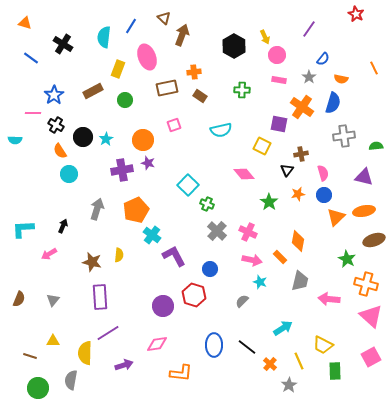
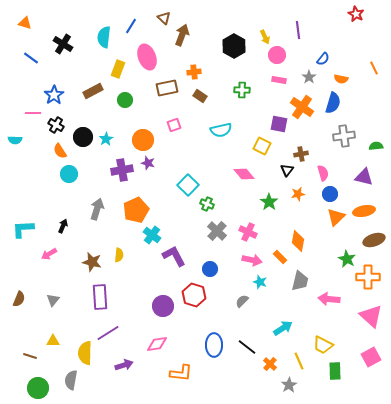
purple line at (309, 29): moved 11 px left, 1 px down; rotated 42 degrees counterclockwise
blue circle at (324, 195): moved 6 px right, 1 px up
orange cross at (366, 284): moved 2 px right, 7 px up; rotated 15 degrees counterclockwise
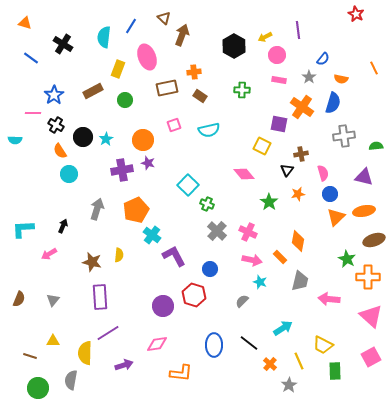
yellow arrow at (265, 37): rotated 88 degrees clockwise
cyan semicircle at (221, 130): moved 12 px left
black line at (247, 347): moved 2 px right, 4 px up
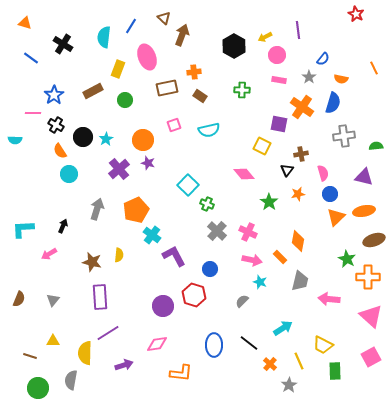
purple cross at (122, 170): moved 3 px left, 1 px up; rotated 30 degrees counterclockwise
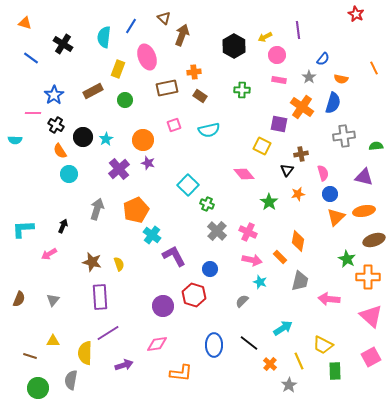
yellow semicircle at (119, 255): moved 9 px down; rotated 24 degrees counterclockwise
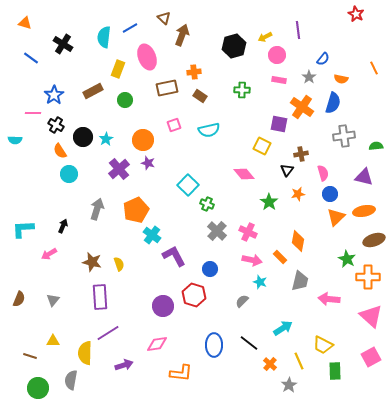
blue line at (131, 26): moved 1 px left, 2 px down; rotated 28 degrees clockwise
black hexagon at (234, 46): rotated 15 degrees clockwise
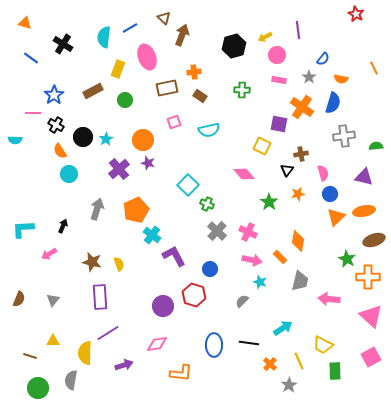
pink square at (174, 125): moved 3 px up
black line at (249, 343): rotated 30 degrees counterclockwise
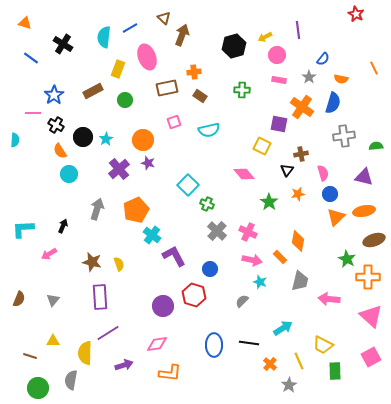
cyan semicircle at (15, 140): rotated 88 degrees counterclockwise
orange L-shape at (181, 373): moved 11 px left
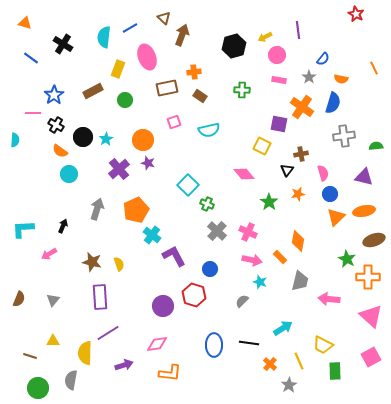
orange semicircle at (60, 151): rotated 21 degrees counterclockwise
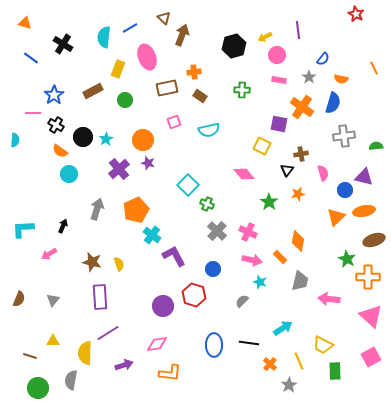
blue circle at (330, 194): moved 15 px right, 4 px up
blue circle at (210, 269): moved 3 px right
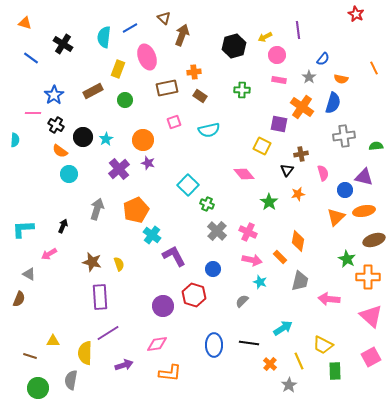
gray triangle at (53, 300): moved 24 px left, 26 px up; rotated 40 degrees counterclockwise
